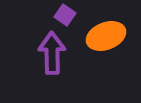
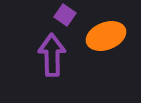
purple arrow: moved 2 px down
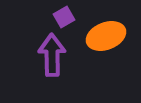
purple square: moved 1 px left, 2 px down; rotated 25 degrees clockwise
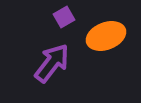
purple arrow: moved 8 px down; rotated 39 degrees clockwise
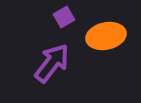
orange ellipse: rotated 9 degrees clockwise
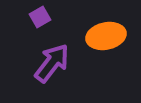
purple square: moved 24 px left
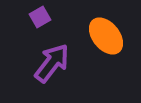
orange ellipse: rotated 63 degrees clockwise
